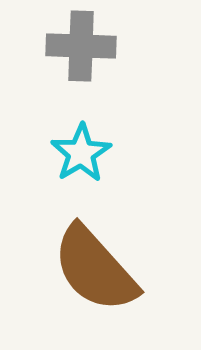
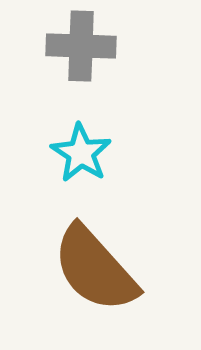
cyan star: rotated 8 degrees counterclockwise
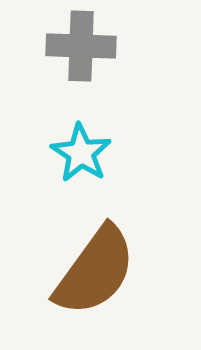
brown semicircle: moved 2 px down; rotated 102 degrees counterclockwise
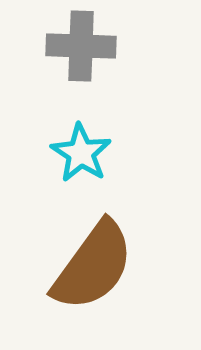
brown semicircle: moved 2 px left, 5 px up
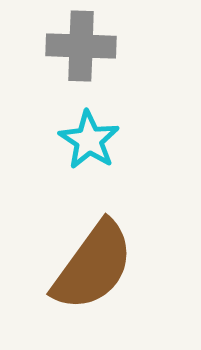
cyan star: moved 8 px right, 13 px up
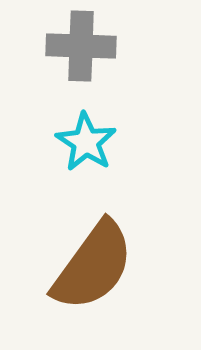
cyan star: moved 3 px left, 2 px down
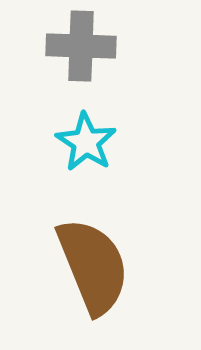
brown semicircle: rotated 58 degrees counterclockwise
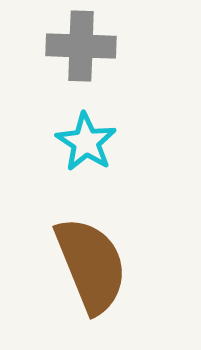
brown semicircle: moved 2 px left, 1 px up
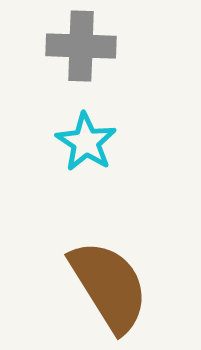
brown semicircle: moved 18 px right, 21 px down; rotated 10 degrees counterclockwise
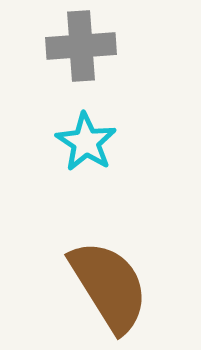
gray cross: rotated 6 degrees counterclockwise
